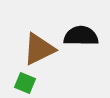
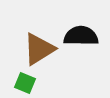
brown triangle: rotated 6 degrees counterclockwise
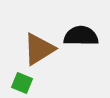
green square: moved 3 px left
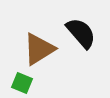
black semicircle: moved 3 px up; rotated 48 degrees clockwise
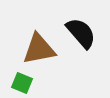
brown triangle: rotated 21 degrees clockwise
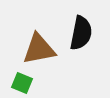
black semicircle: rotated 52 degrees clockwise
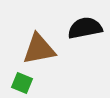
black semicircle: moved 4 px right, 5 px up; rotated 112 degrees counterclockwise
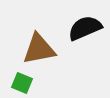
black semicircle: rotated 12 degrees counterclockwise
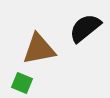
black semicircle: rotated 16 degrees counterclockwise
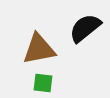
green square: moved 21 px right; rotated 15 degrees counterclockwise
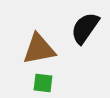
black semicircle: rotated 16 degrees counterclockwise
